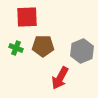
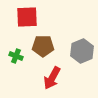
green cross: moved 8 px down
red arrow: moved 8 px left
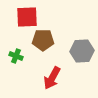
brown pentagon: moved 6 px up
gray hexagon: rotated 20 degrees clockwise
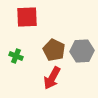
brown pentagon: moved 11 px right, 10 px down; rotated 25 degrees clockwise
